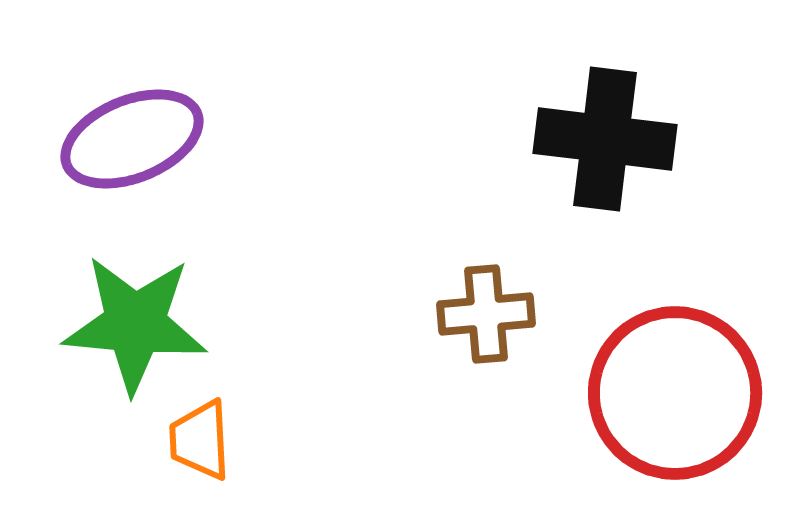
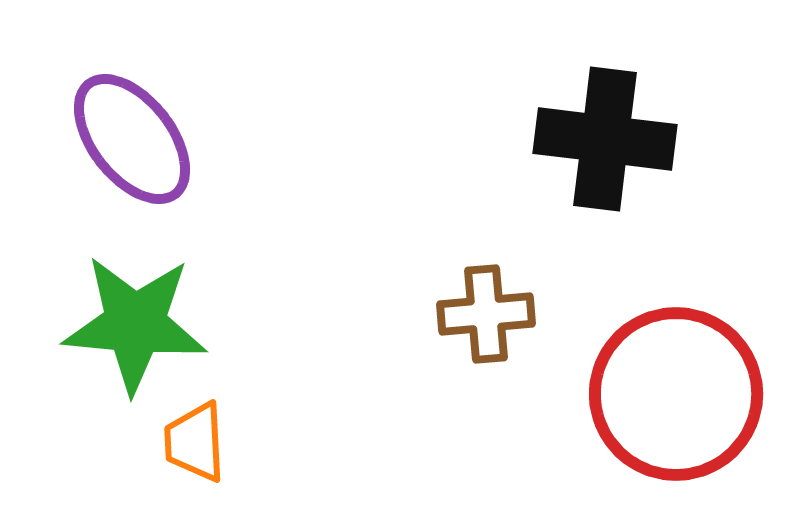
purple ellipse: rotated 74 degrees clockwise
red circle: moved 1 px right, 1 px down
orange trapezoid: moved 5 px left, 2 px down
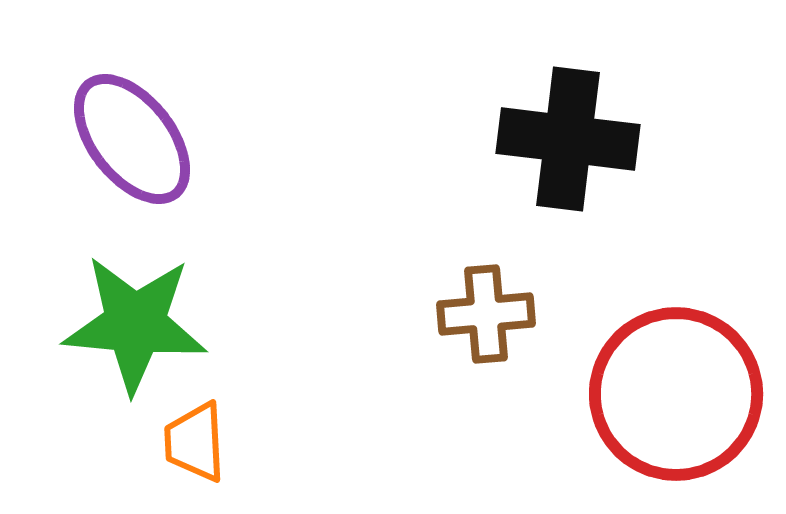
black cross: moved 37 px left
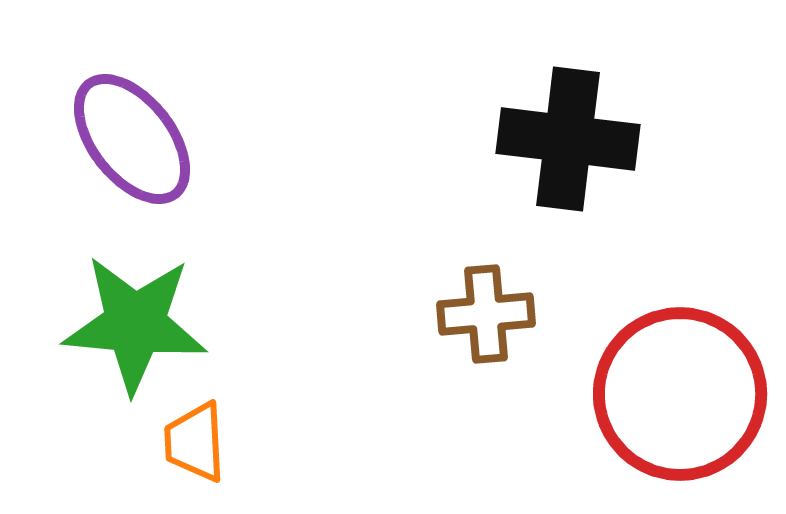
red circle: moved 4 px right
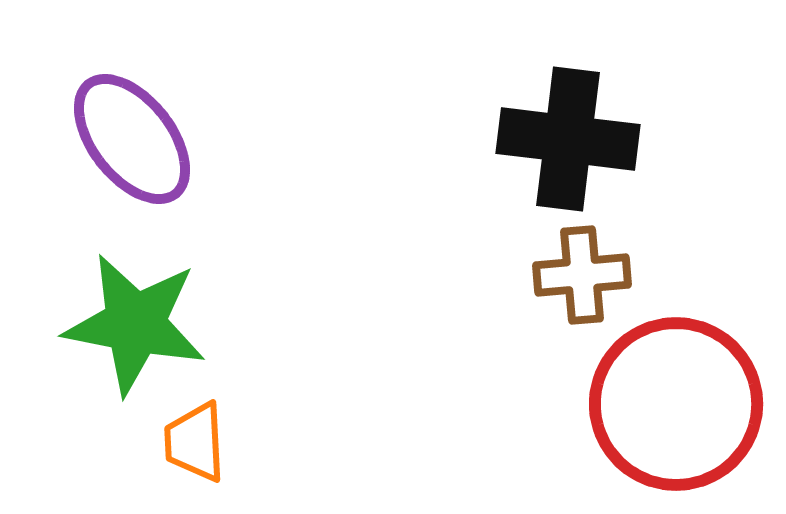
brown cross: moved 96 px right, 39 px up
green star: rotated 6 degrees clockwise
red circle: moved 4 px left, 10 px down
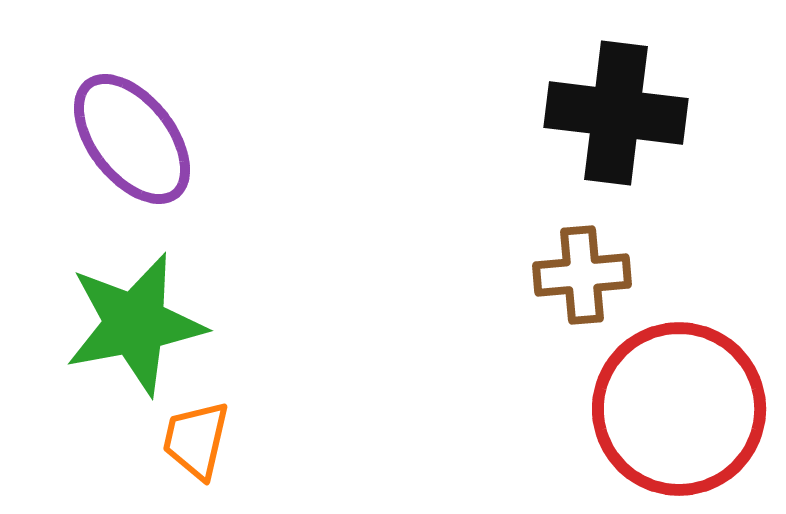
black cross: moved 48 px right, 26 px up
green star: rotated 22 degrees counterclockwise
red circle: moved 3 px right, 5 px down
orange trapezoid: moved 1 px right, 2 px up; rotated 16 degrees clockwise
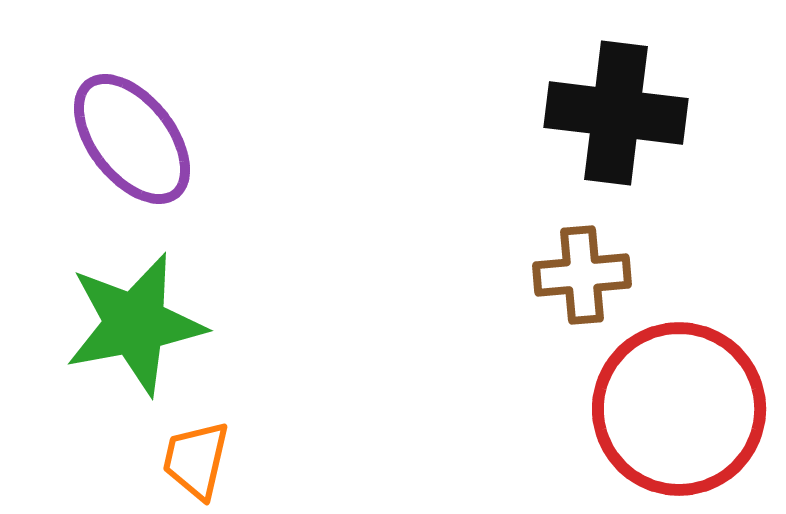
orange trapezoid: moved 20 px down
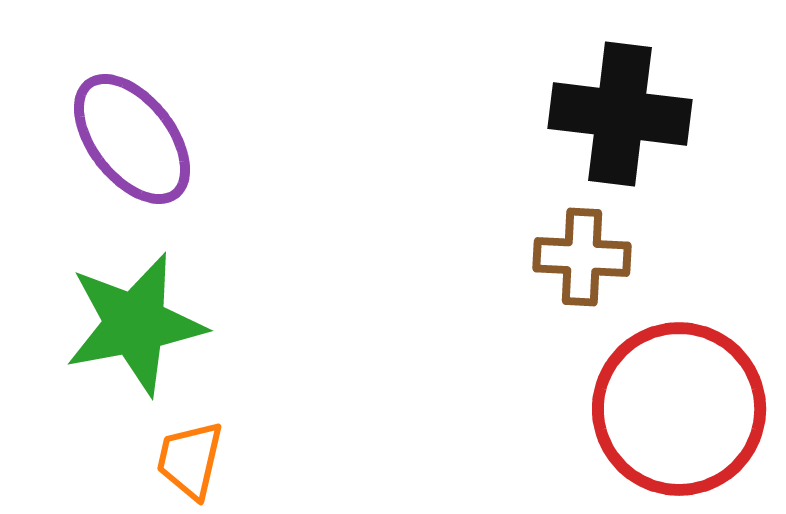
black cross: moved 4 px right, 1 px down
brown cross: moved 18 px up; rotated 8 degrees clockwise
orange trapezoid: moved 6 px left
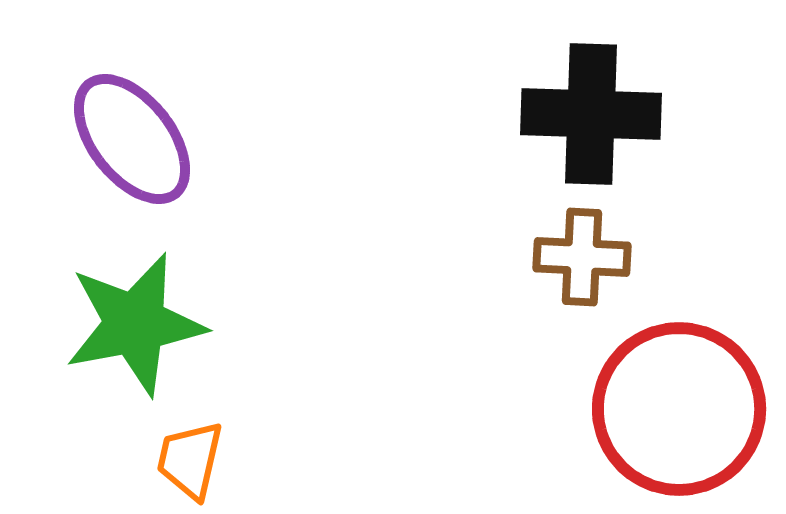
black cross: moved 29 px left; rotated 5 degrees counterclockwise
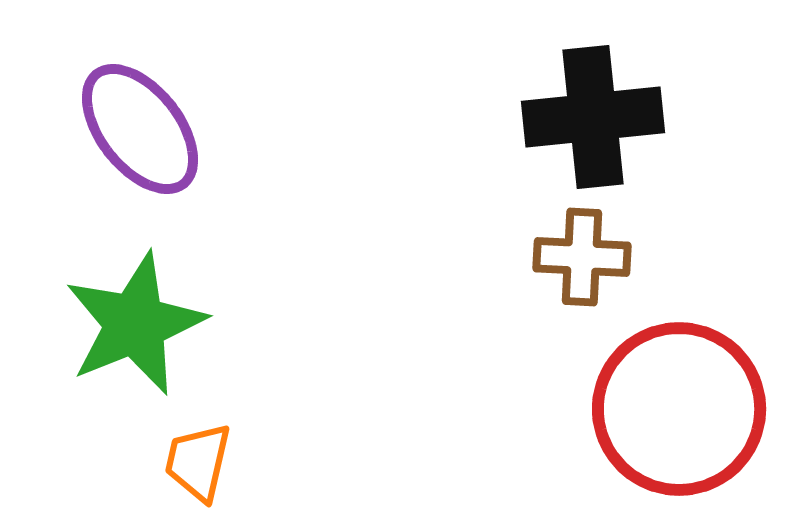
black cross: moved 2 px right, 3 px down; rotated 8 degrees counterclockwise
purple ellipse: moved 8 px right, 10 px up
green star: rotated 11 degrees counterclockwise
orange trapezoid: moved 8 px right, 2 px down
